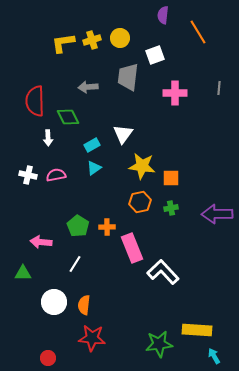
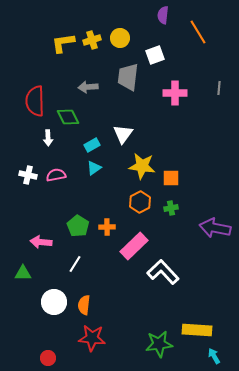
orange hexagon: rotated 15 degrees counterclockwise
purple arrow: moved 2 px left, 14 px down; rotated 12 degrees clockwise
pink rectangle: moved 2 px right, 2 px up; rotated 68 degrees clockwise
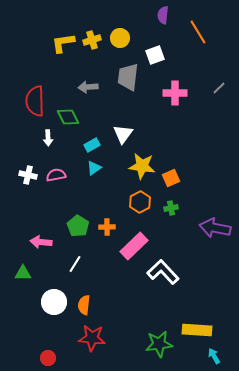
gray line: rotated 40 degrees clockwise
orange square: rotated 24 degrees counterclockwise
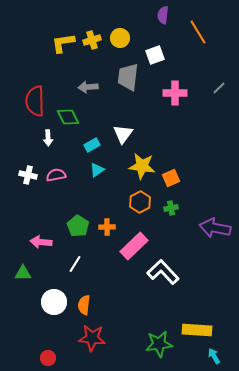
cyan triangle: moved 3 px right, 2 px down
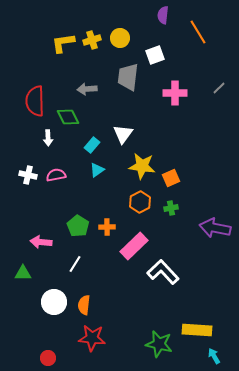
gray arrow: moved 1 px left, 2 px down
cyan rectangle: rotated 21 degrees counterclockwise
green star: rotated 20 degrees clockwise
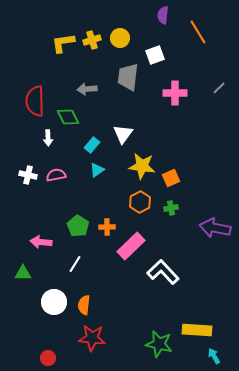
pink rectangle: moved 3 px left
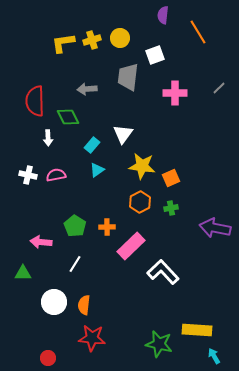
green pentagon: moved 3 px left
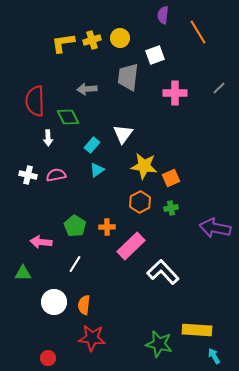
yellow star: moved 2 px right
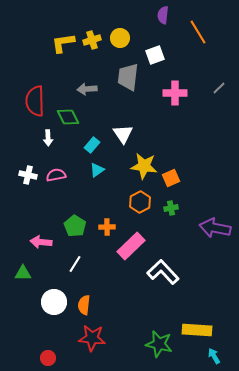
white triangle: rotated 10 degrees counterclockwise
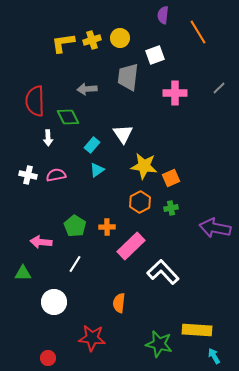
orange semicircle: moved 35 px right, 2 px up
